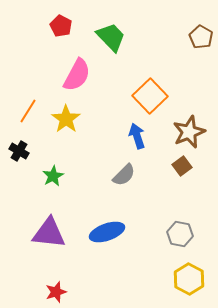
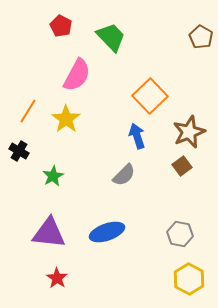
red star: moved 1 px right, 14 px up; rotated 20 degrees counterclockwise
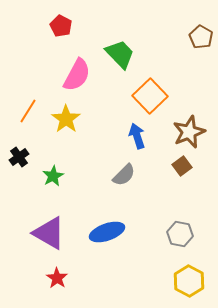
green trapezoid: moved 9 px right, 17 px down
black cross: moved 6 px down; rotated 24 degrees clockwise
purple triangle: rotated 24 degrees clockwise
yellow hexagon: moved 2 px down
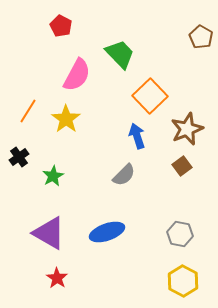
brown star: moved 2 px left, 3 px up
yellow hexagon: moved 6 px left
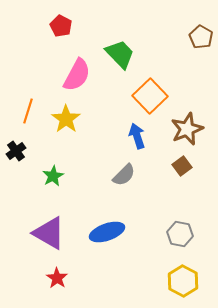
orange line: rotated 15 degrees counterclockwise
black cross: moved 3 px left, 6 px up
